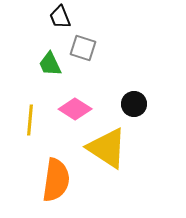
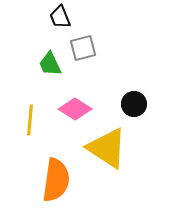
gray square: rotated 32 degrees counterclockwise
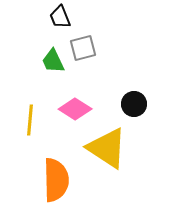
green trapezoid: moved 3 px right, 3 px up
orange semicircle: rotated 9 degrees counterclockwise
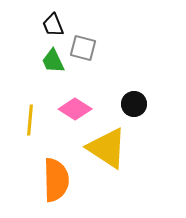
black trapezoid: moved 7 px left, 8 px down
gray square: rotated 28 degrees clockwise
